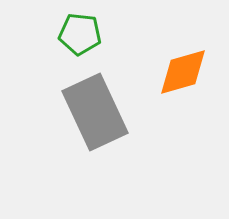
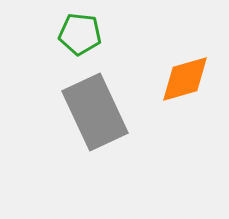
orange diamond: moved 2 px right, 7 px down
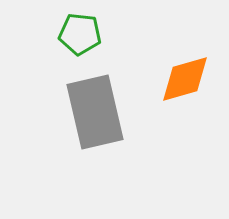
gray rectangle: rotated 12 degrees clockwise
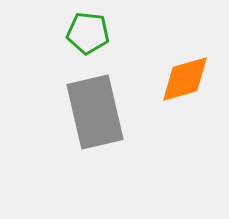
green pentagon: moved 8 px right, 1 px up
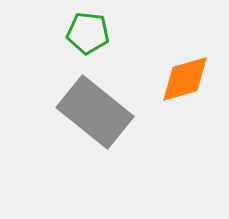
gray rectangle: rotated 38 degrees counterclockwise
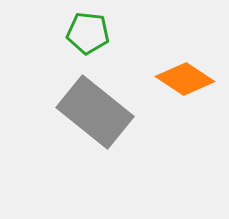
orange diamond: rotated 50 degrees clockwise
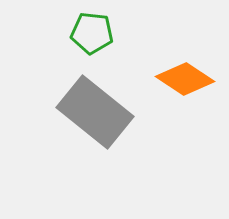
green pentagon: moved 4 px right
